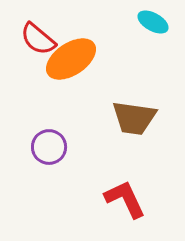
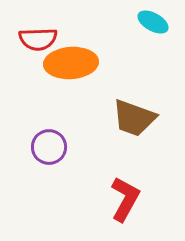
red semicircle: rotated 42 degrees counterclockwise
orange ellipse: moved 4 px down; rotated 30 degrees clockwise
brown trapezoid: rotated 12 degrees clockwise
red L-shape: rotated 54 degrees clockwise
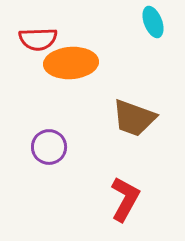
cyan ellipse: rotated 40 degrees clockwise
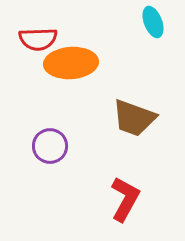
purple circle: moved 1 px right, 1 px up
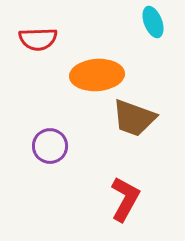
orange ellipse: moved 26 px right, 12 px down
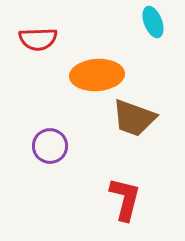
red L-shape: rotated 15 degrees counterclockwise
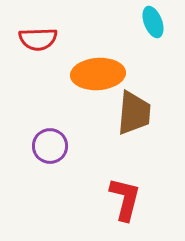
orange ellipse: moved 1 px right, 1 px up
brown trapezoid: moved 5 px up; rotated 105 degrees counterclockwise
